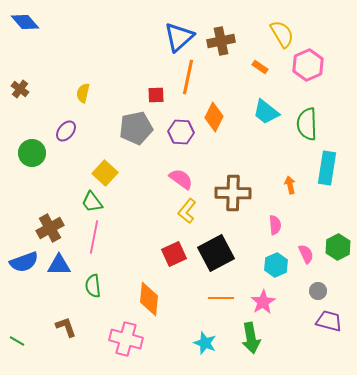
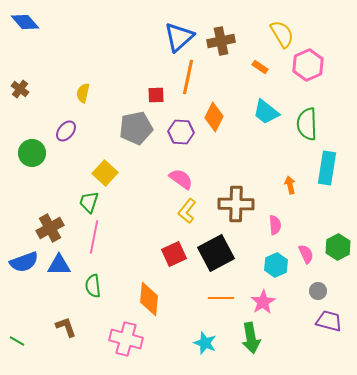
brown cross at (233, 193): moved 3 px right, 11 px down
green trapezoid at (92, 202): moved 3 px left; rotated 55 degrees clockwise
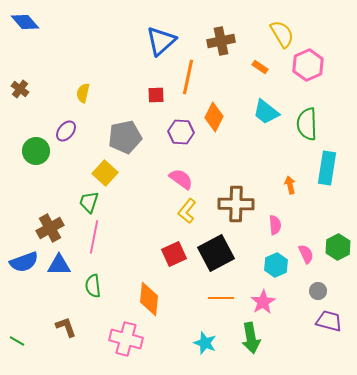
blue triangle at (179, 37): moved 18 px left, 4 px down
gray pentagon at (136, 128): moved 11 px left, 9 px down
green circle at (32, 153): moved 4 px right, 2 px up
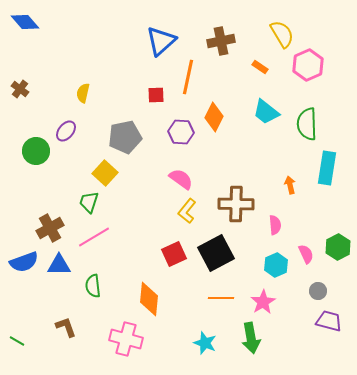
pink line at (94, 237): rotated 48 degrees clockwise
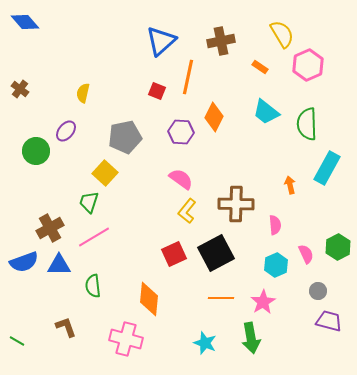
red square at (156, 95): moved 1 px right, 4 px up; rotated 24 degrees clockwise
cyan rectangle at (327, 168): rotated 20 degrees clockwise
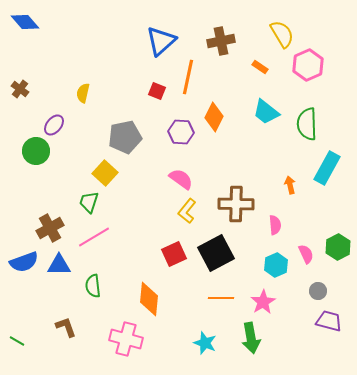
purple ellipse at (66, 131): moved 12 px left, 6 px up
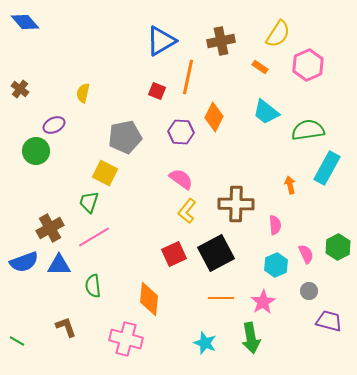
yellow semicircle at (282, 34): moved 4 px left; rotated 64 degrees clockwise
blue triangle at (161, 41): rotated 12 degrees clockwise
green semicircle at (307, 124): moved 1 px right, 6 px down; rotated 84 degrees clockwise
purple ellipse at (54, 125): rotated 25 degrees clockwise
yellow square at (105, 173): rotated 15 degrees counterclockwise
gray circle at (318, 291): moved 9 px left
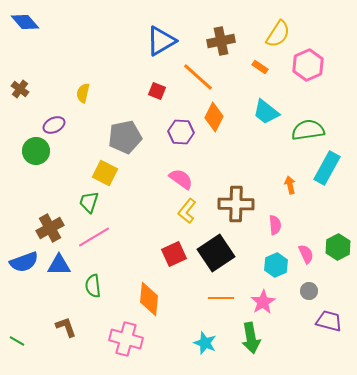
orange line at (188, 77): moved 10 px right; rotated 60 degrees counterclockwise
black square at (216, 253): rotated 6 degrees counterclockwise
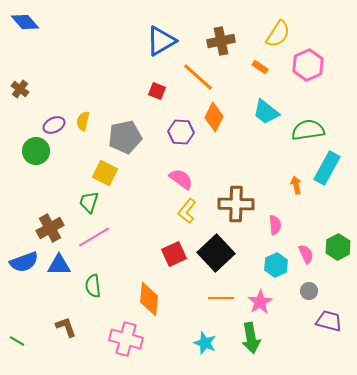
yellow semicircle at (83, 93): moved 28 px down
orange arrow at (290, 185): moved 6 px right
black square at (216, 253): rotated 9 degrees counterclockwise
pink star at (263, 302): moved 3 px left
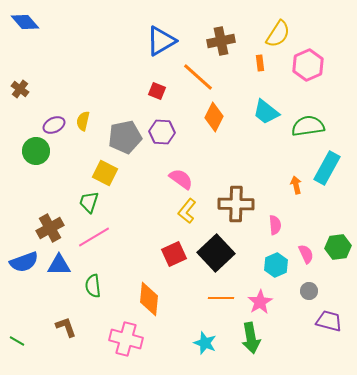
orange rectangle at (260, 67): moved 4 px up; rotated 49 degrees clockwise
green semicircle at (308, 130): moved 4 px up
purple hexagon at (181, 132): moved 19 px left
green hexagon at (338, 247): rotated 20 degrees clockwise
